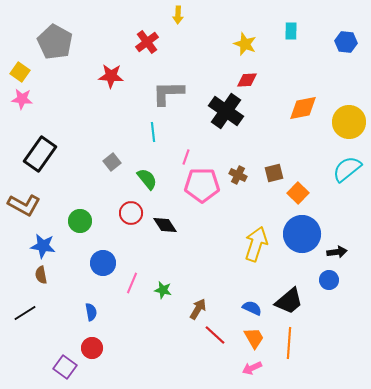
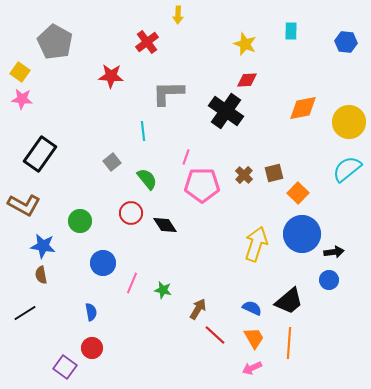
cyan line at (153, 132): moved 10 px left, 1 px up
brown cross at (238, 175): moved 6 px right; rotated 18 degrees clockwise
black arrow at (337, 252): moved 3 px left
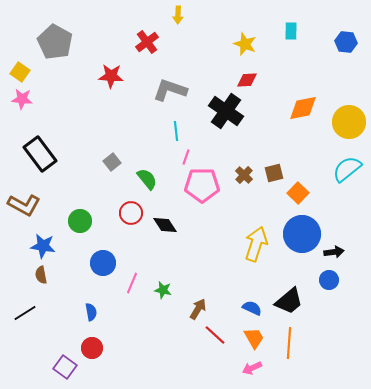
gray L-shape at (168, 93): moved 2 px right, 3 px up; rotated 20 degrees clockwise
cyan line at (143, 131): moved 33 px right
black rectangle at (40, 154): rotated 72 degrees counterclockwise
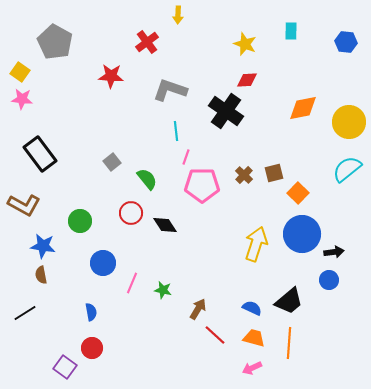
orange trapezoid at (254, 338): rotated 45 degrees counterclockwise
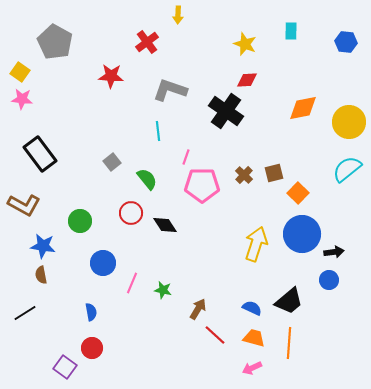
cyan line at (176, 131): moved 18 px left
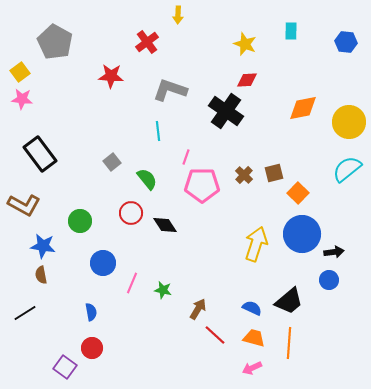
yellow square at (20, 72): rotated 18 degrees clockwise
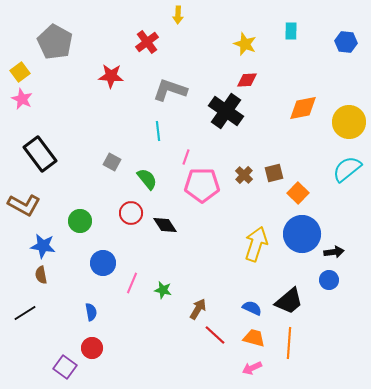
pink star at (22, 99): rotated 20 degrees clockwise
gray square at (112, 162): rotated 24 degrees counterclockwise
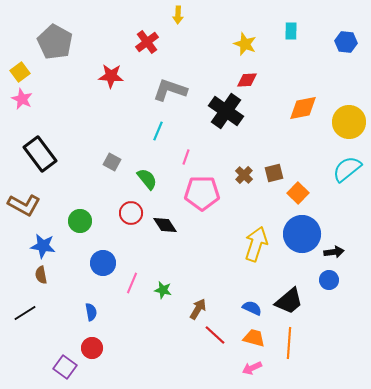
cyan line at (158, 131): rotated 30 degrees clockwise
pink pentagon at (202, 185): moved 8 px down
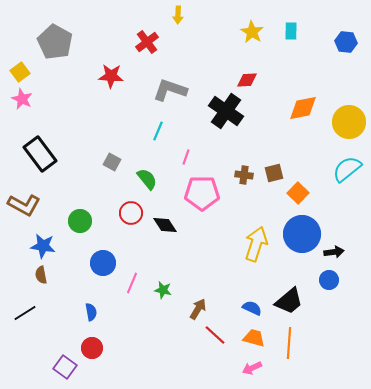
yellow star at (245, 44): moved 7 px right, 12 px up; rotated 10 degrees clockwise
brown cross at (244, 175): rotated 36 degrees counterclockwise
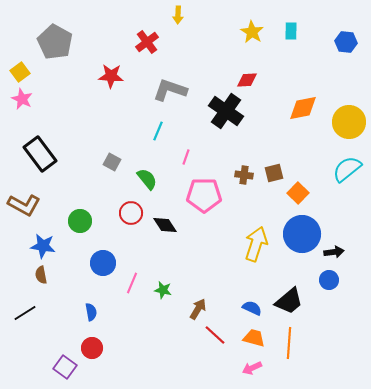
pink pentagon at (202, 193): moved 2 px right, 2 px down
